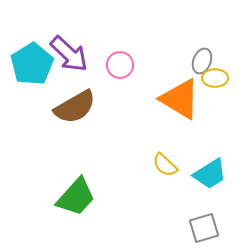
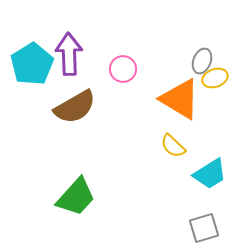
purple arrow: rotated 135 degrees counterclockwise
pink circle: moved 3 px right, 4 px down
yellow ellipse: rotated 20 degrees counterclockwise
yellow semicircle: moved 8 px right, 19 px up
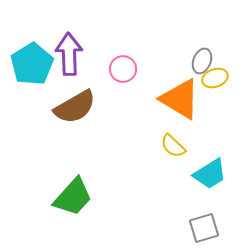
green trapezoid: moved 3 px left
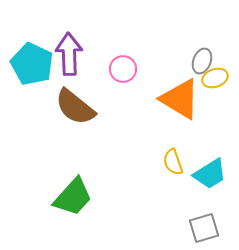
cyan pentagon: rotated 15 degrees counterclockwise
brown semicircle: rotated 69 degrees clockwise
yellow semicircle: moved 16 px down; rotated 28 degrees clockwise
